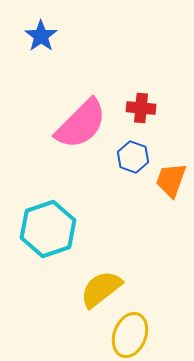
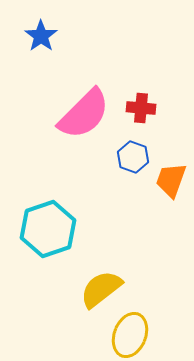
pink semicircle: moved 3 px right, 10 px up
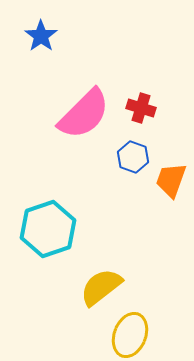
red cross: rotated 12 degrees clockwise
yellow semicircle: moved 2 px up
